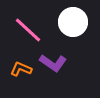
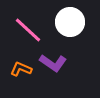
white circle: moved 3 px left
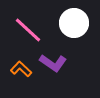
white circle: moved 4 px right, 1 px down
orange L-shape: rotated 20 degrees clockwise
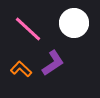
pink line: moved 1 px up
purple L-shape: rotated 68 degrees counterclockwise
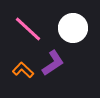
white circle: moved 1 px left, 5 px down
orange L-shape: moved 2 px right, 1 px down
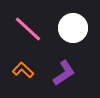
purple L-shape: moved 11 px right, 10 px down
